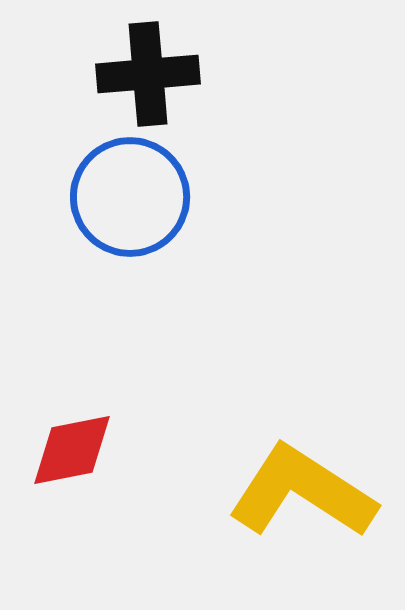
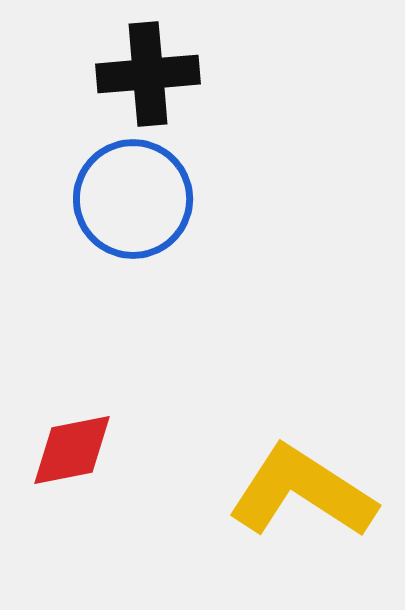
blue circle: moved 3 px right, 2 px down
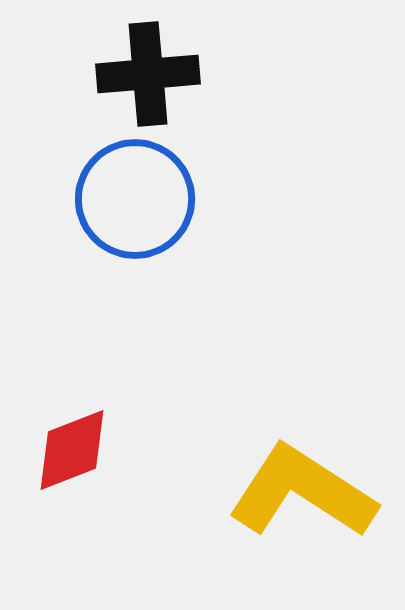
blue circle: moved 2 px right
red diamond: rotated 10 degrees counterclockwise
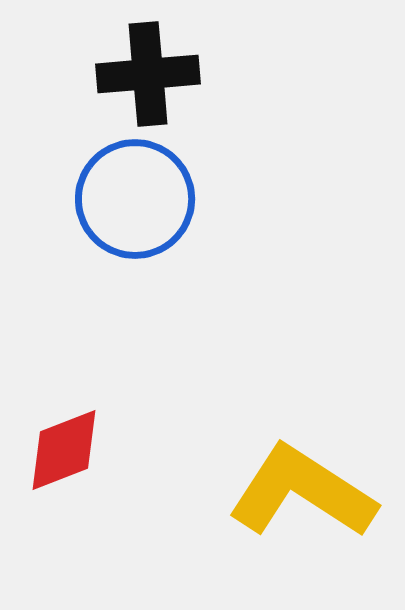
red diamond: moved 8 px left
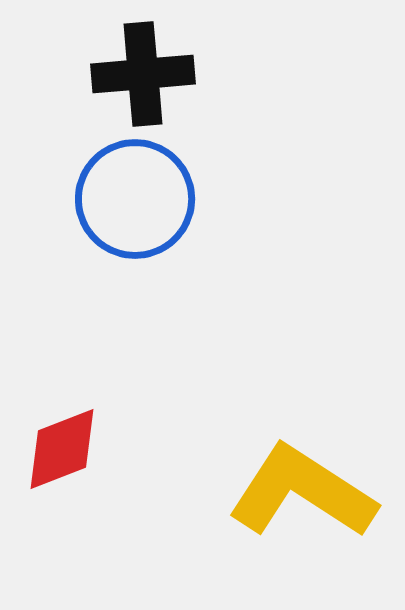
black cross: moved 5 px left
red diamond: moved 2 px left, 1 px up
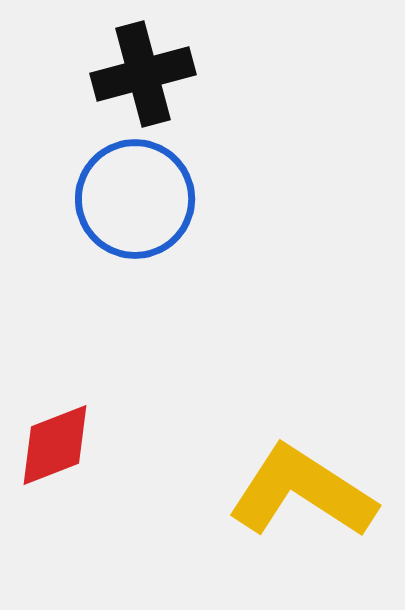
black cross: rotated 10 degrees counterclockwise
red diamond: moved 7 px left, 4 px up
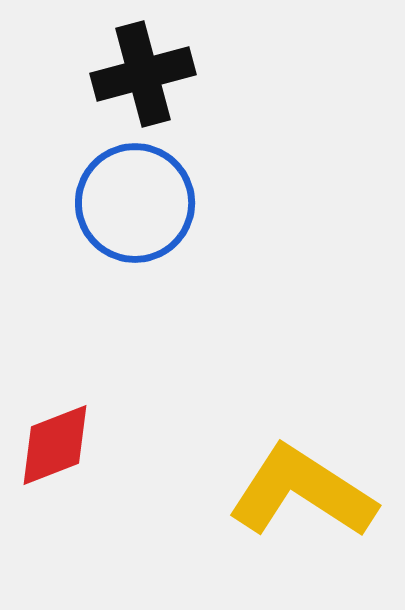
blue circle: moved 4 px down
